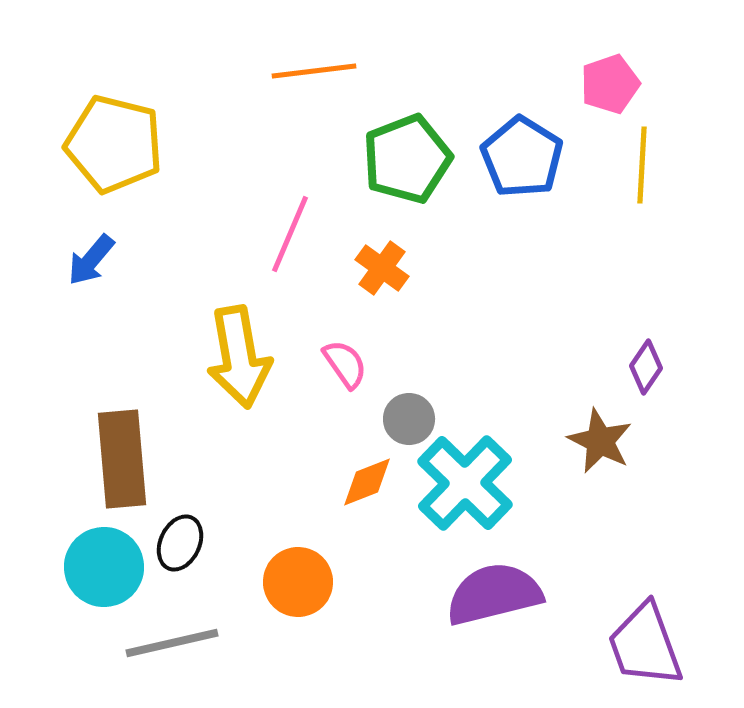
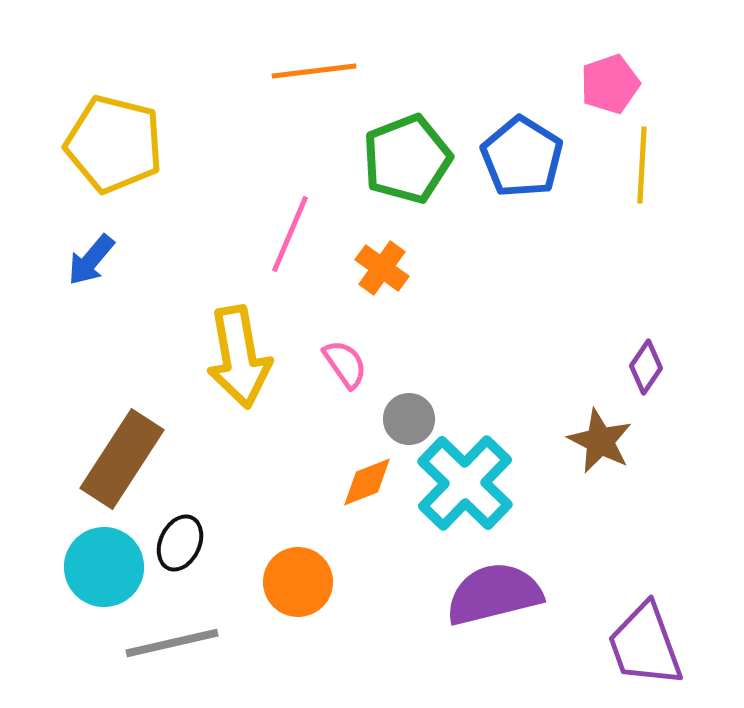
brown rectangle: rotated 38 degrees clockwise
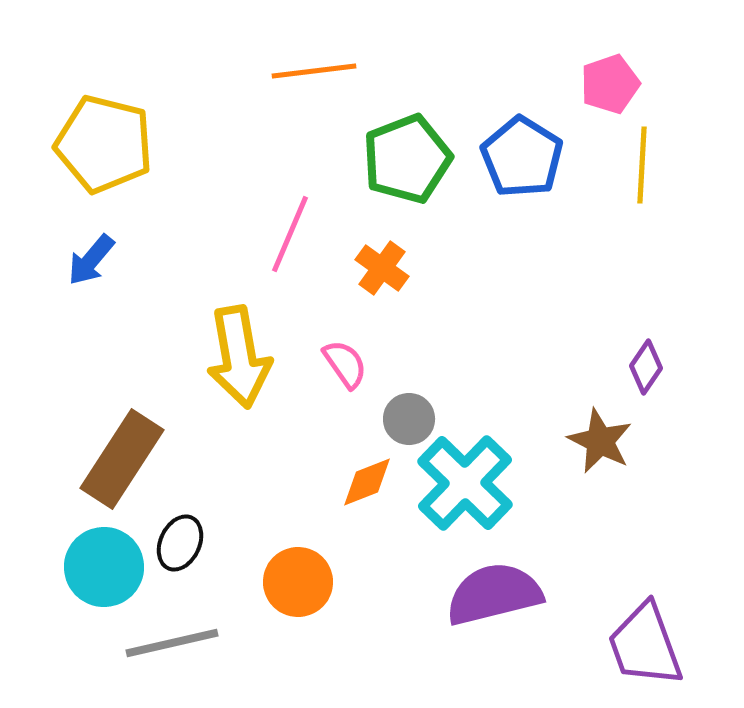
yellow pentagon: moved 10 px left
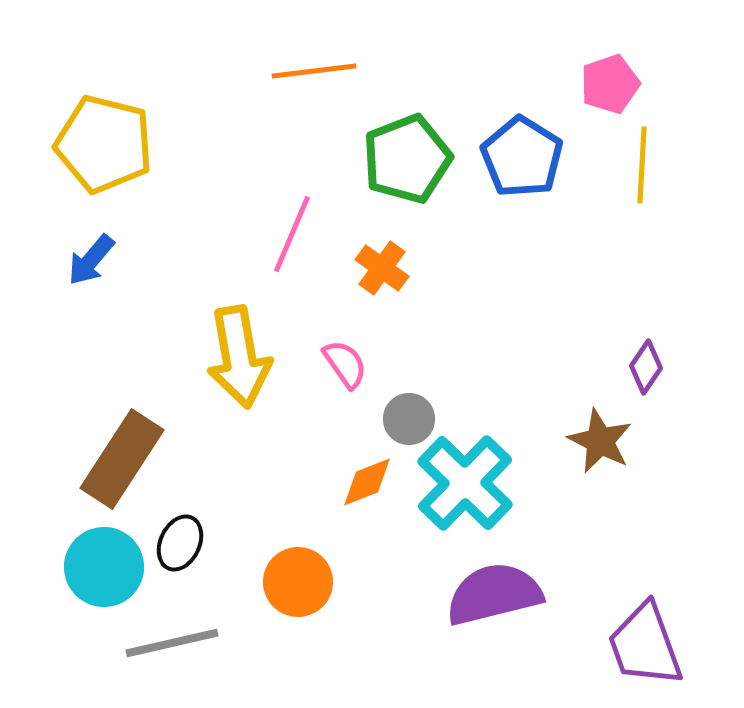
pink line: moved 2 px right
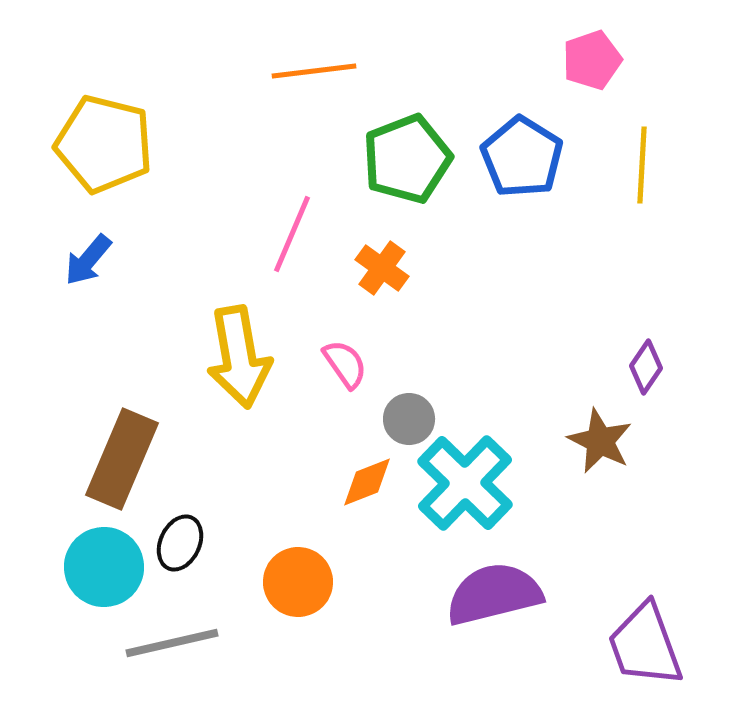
pink pentagon: moved 18 px left, 24 px up
blue arrow: moved 3 px left
brown rectangle: rotated 10 degrees counterclockwise
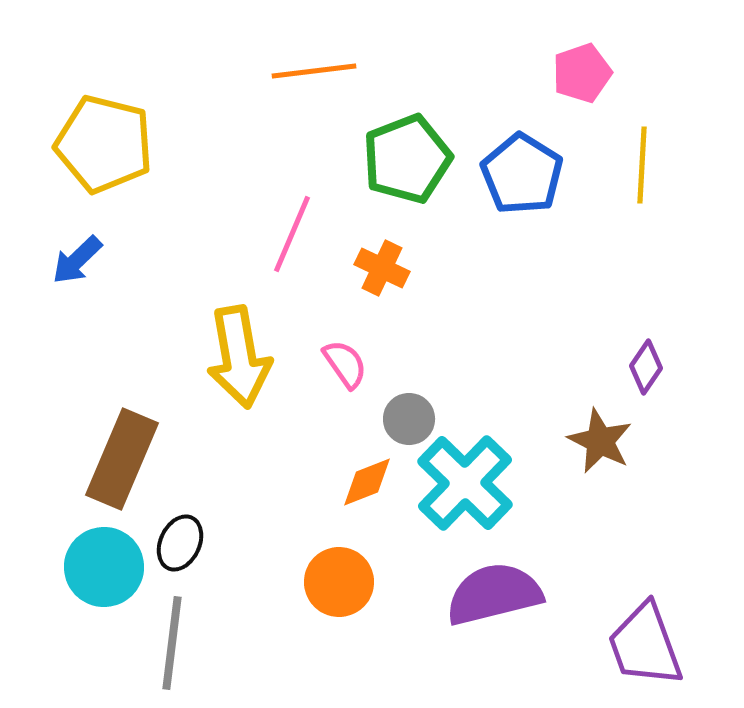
pink pentagon: moved 10 px left, 13 px down
blue pentagon: moved 17 px down
blue arrow: moved 11 px left; rotated 6 degrees clockwise
orange cross: rotated 10 degrees counterclockwise
orange circle: moved 41 px right
gray line: rotated 70 degrees counterclockwise
